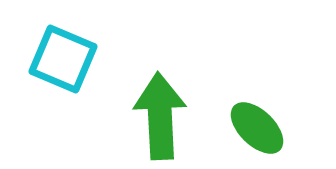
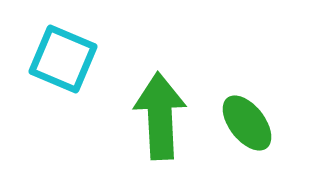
green ellipse: moved 10 px left, 5 px up; rotated 8 degrees clockwise
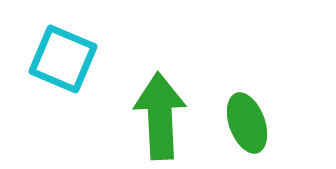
green ellipse: rotated 18 degrees clockwise
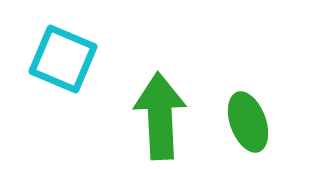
green ellipse: moved 1 px right, 1 px up
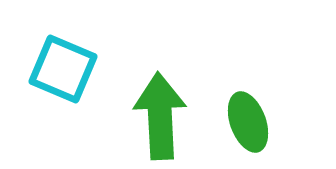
cyan square: moved 10 px down
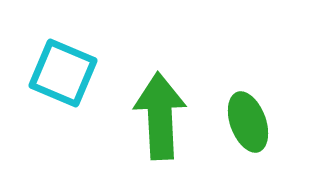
cyan square: moved 4 px down
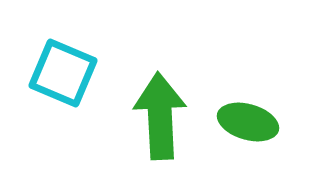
green ellipse: rotated 54 degrees counterclockwise
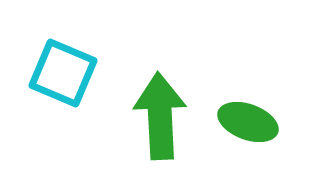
green ellipse: rotated 4 degrees clockwise
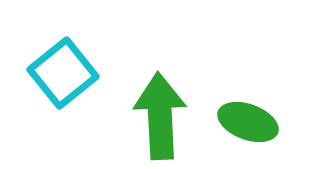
cyan square: rotated 28 degrees clockwise
